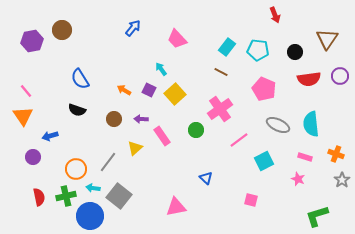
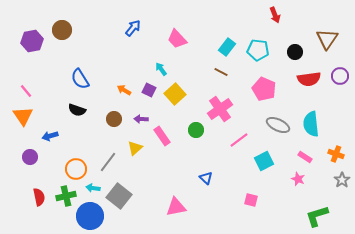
purple circle at (33, 157): moved 3 px left
pink rectangle at (305, 157): rotated 16 degrees clockwise
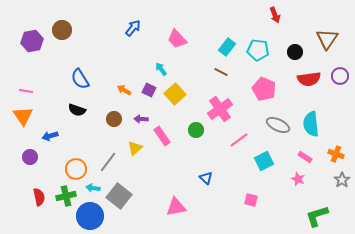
pink line at (26, 91): rotated 40 degrees counterclockwise
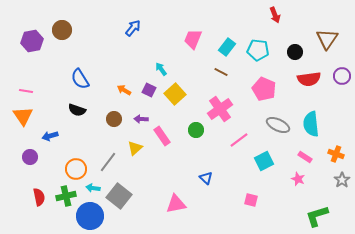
pink trapezoid at (177, 39): moved 16 px right; rotated 65 degrees clockwise
purple circle at (340, 76): moved 2 px right
pink triangle at (176, 207): moved 3 px up
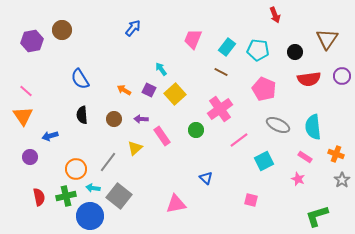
pink line at (26, 91): rotated 32 degrees clockwise
black semicircle at (77, 110): moved 5 px right, 5 px down; rotated 66 degrees clockwise
cyan semicircle at (311, 124): moved 2 px right, 3 px down
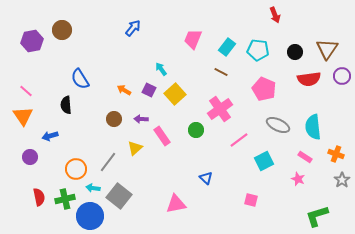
brown triangle at (327, 39): moved 10 px down
black semicircle at (82, 115): moved 16 px left, 10 px up
green cross at (66, 196): moved 1 px left, 3 px down
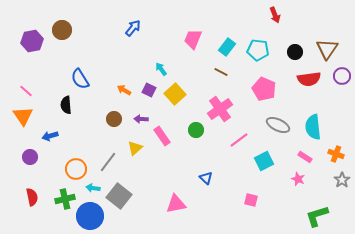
red semicircle at (39, 197): moved 7 px left
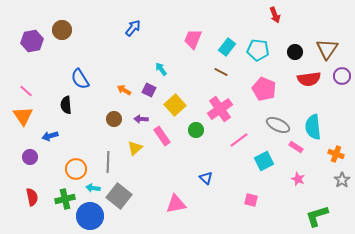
yellow square at (175, 94): moved 11 px down
pink rectangle at (305, 157): moved 9 px left, 10 px up
gray line at (108, 162): rotated 35 degrees counterclockwise
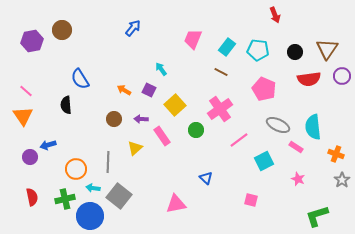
blue arrow at (50, 136): moved 2 px left, 9 px down
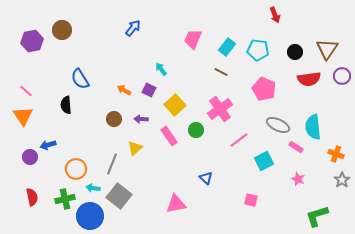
pink rectangle at (162, 136): moved 7 px right
gray line at (108, 162): moved 4 px right, 2 px down; rotated 20 degrees clockwise
